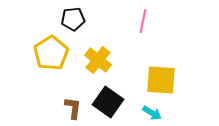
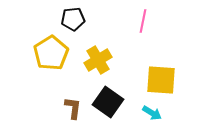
yellow cross: rotated 20 degrees clockwise
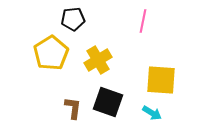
black square: rotated 16 degrees counterclockwise
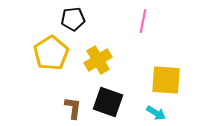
yellow square: moved 5 px right
cyan arrow: moved 4 px right
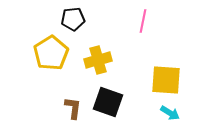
yellow cross: rotated 16 degrees clockwise
cyan arrow: moved 14 px right
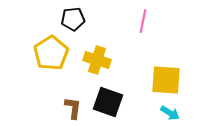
yellow cross: moved 1 px left; rotated 32 degrees clockwise
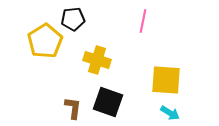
yellow pentagon: moved 6 px left, 12 px up
